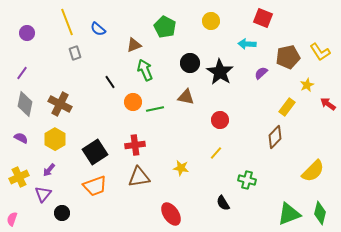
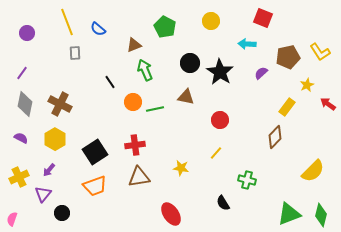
gray rectangle at (75, 53): rotated 16 degrees clockwise
green diamond at (320, 213): moved 1 px right, 2 px down
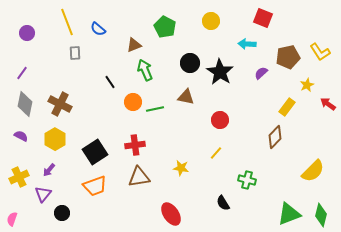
purple semicircle at (21, 138): moved 2 px up
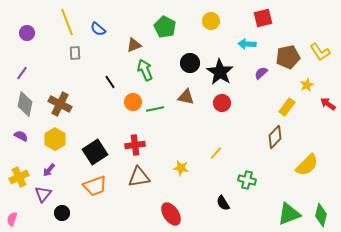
red square at (263, 18): rotated 36 degrees counterclockwise
red circle at (220, 120): moved 2 px right, 17 px up
yellow semicircle at (313, 171): moved 6 px left, 6 px up
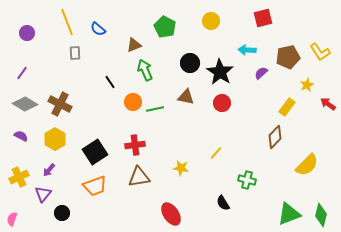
cyan arrow at (247, 44): moved 6 px down
gray diamond at (25, 104): rotated 70 degrees counterclockwise
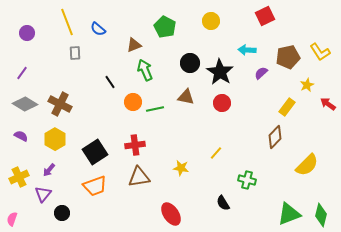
red square at (263, 18): moved 2 px right, 2 px up; rotated 12 degrees counterclockwise
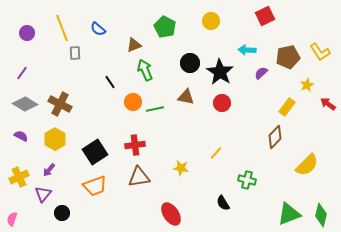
yellow line at (67, 22): moved 5 px left, 6 px down
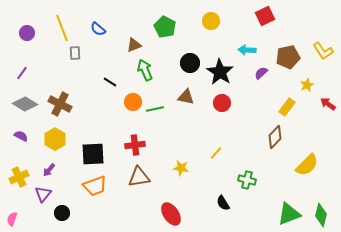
yellow L-shape at (320, 52): moved 3 px right, 1 px up
black line at (110, 82): rotated 24 degrees counterclockwise
black square at (95, 152): moved 2 px left, 2 px down; rotated 30 degrees clockwise
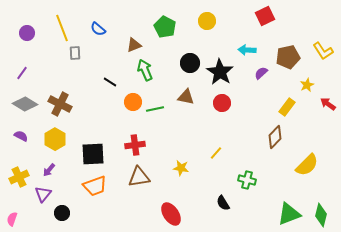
yellow circle at (211, 21): moved 4 px left
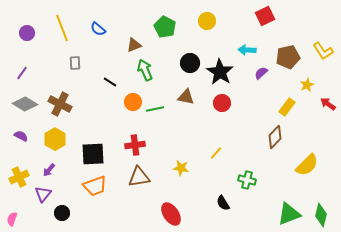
gray rectangle at (75, 53): moved 10 px down
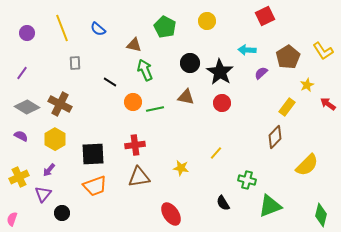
brown triangle at (134, 45): rotated 35 degrees clockwise
brown pentagon at (288, 57): rotated 20 degrees counterclockwise
gray diamond at (25, 104): moved 2 px right, 3 px down
green triangle at (289, 214): moved 19 px left, 8 px up
